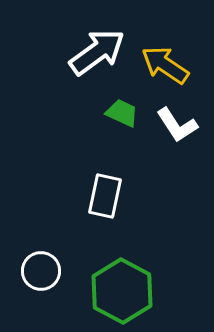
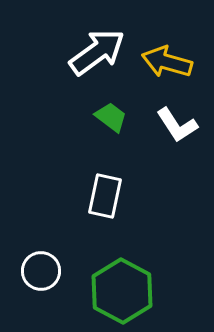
yellow arrow: moved 2 px right, 3 px up; rotated 18 degrees counterclockwise
green trapezoid: moved 11 px left, 4 px down; rotated 12 degrees clockwise
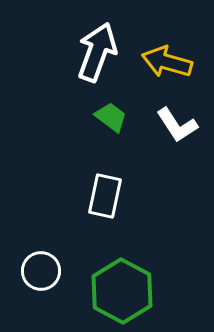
white arrow: rotated 34 degrees counterclockwise
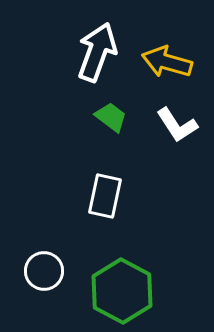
white circle: moved 3 px right
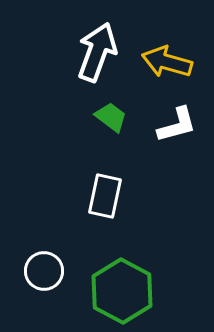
white L-shape: rotated 72 degrees counterclockwise
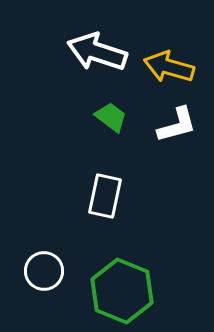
white arrow: rotated 92 degrees counterclockwise
yellow arrow: moved 2 px right, 5 px down
green hexagon: rotated 6 degrees counterclockwise
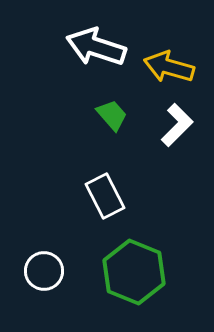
white arrow: moved 1 px left, 5 px up
green trapezoid: moved 1 px right, 2 px up; rotated 12 degrees clockwise
white L-shape: rotated 30 degrees counterclockwise
white rectangle: rotated 39 degrees counterclockwise
green hexagon: moved 12 px right, 19 px up
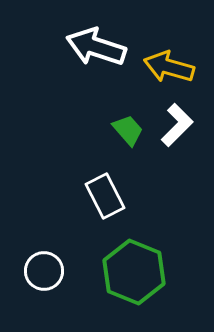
green trapezoid: moved 16 px right, 15 px down
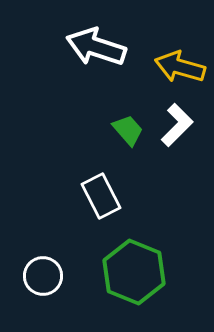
yellow arrow: moved 11 px right
white rectangle: moved 4 px left
white circle: moved 1 px left, 5 px down
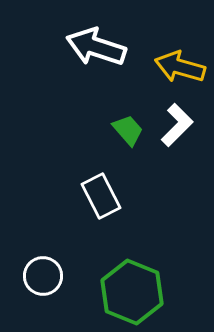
green hexagon: moved 2 px left, 20 px down
